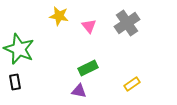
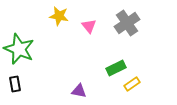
green rectangle: moved 28 px right
black rectangle: moved 2 px down
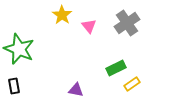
yellow star: moved 3 px right, 1 px up; rotated 24 degrees clockwise
black rectangle: moved 1 px left, 2 px down
purple triangle: moved 3 px left, 1 px up
